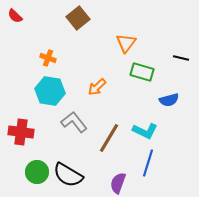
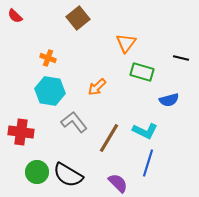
purple semicircle: rotated 115 degrees clockwise
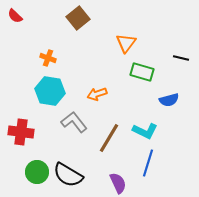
orange arrow: moved 7 px down; rotated 24 degrees clockwise
purple semicircle: rotated 20 degrees clockwise
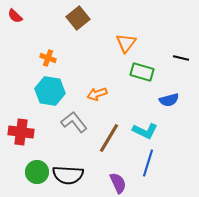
black semicircle: rotated 28 degrees counterclockwise
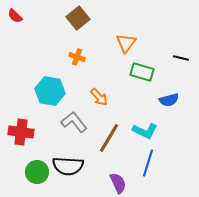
orange cross: moved 29 px right, 1 px up
orange arrow: moved 2 px right, 3 px down; rotated 114 degrees counterclockwise
black semicircle: moved 9 px up
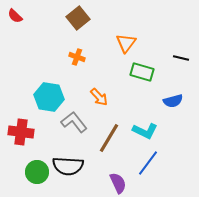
cyan hexagon: moved 1 px left, 6 px down
blue semicircle: moved 4 px right, 1 px down
blue line: rotated 20 degrees clockwise
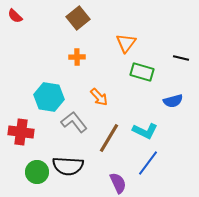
orange cross: rotated 21 degrees counterclockwise
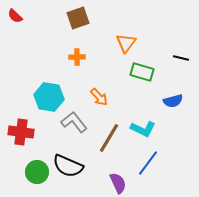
brown square: rotated 20 degrees clockwise
cyan L-shape: moved 2 px left, 2 px up
black semicircle: rotated 20 degrees clockwise
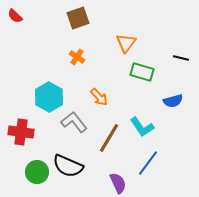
orange cross: rotated 35 degrees clockwise
cyan hexagon: rotated 20 degrees clockwise
cyan L-shape: moved 1 px left, 2 px up; rotated 30 degrees clockwise
